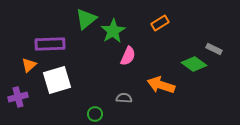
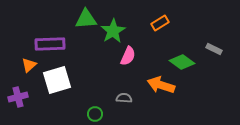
green triangle: rotated 35 degrees clockwise
green diamond: moved 12 px left, 2 px up
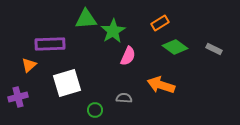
green diamond: moved 7 px left, 15 px up
white square: moved 10 px right, 3 px down
green circle: moved 4 px up
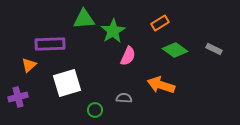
green triangle: moved 2 px left
green diamond: moved 3 px down
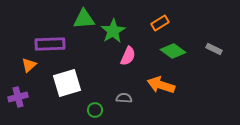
green diamond: moved 2 px left, 1 px down
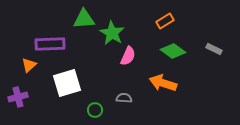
orange rectangle: moved 5 px right, 2 px up
green star: moved 1 px left, 2 px down; rotated 10 degrees counterclockwise
orange arrow: moved 2 px right, 2 px up
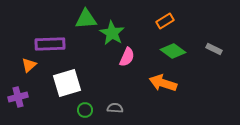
green triangle: moved 2 px right
pink semicircle: moved 1 px left, 1 px down
gray semicircle: moved 9 px left, 10 px down
green circle: moved 10 px left
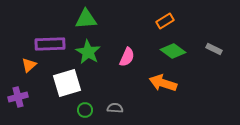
green star: moved 24 px left, 19 px down
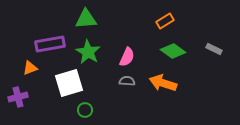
purple rectangle: rotated 8 degrees counterclockwise
orange triangle: moved 1 px right, 3 px down; rotated 21 degrees clockwise
white square: moved 2 px right
gray semicircle: moved 12 px right, 27 px up
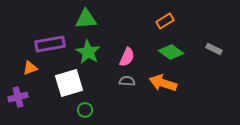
green diamond: moved 2 px left, 1 px down
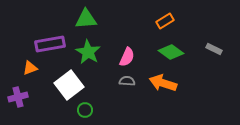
white square: moved 2 px down; rotated 20 degrees counterclockwise
